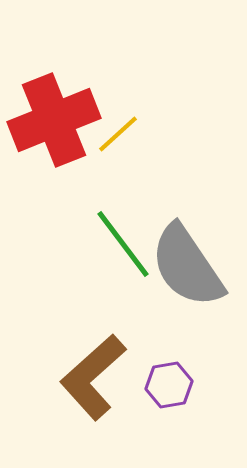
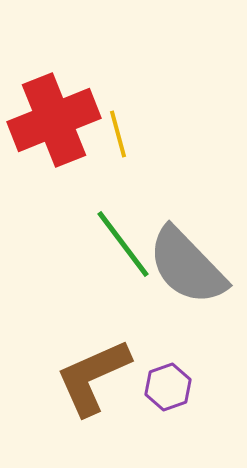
yellow line: rotated 63 degrees counterclockwise
gray semicircle: rotated 10 degrees counterclockwise
brown L-shape: rotated 18 degrees clockwise
purple hexagon: moved 1 px left, 2 px down; rotated 9 degrees counterclockwise
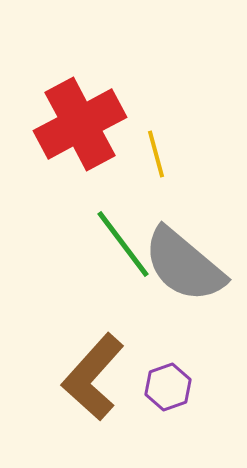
red cross: moved 26 px right, 4 px down; rotated 6 degrees counterclockwise
yellow line: moved 38 px right, 20 px down
gray semicircle: moved 3 px left, 1 px up; rotated 6 degrees counterclockwise
brown L-shape: rotated 24 degrees counterclockwise
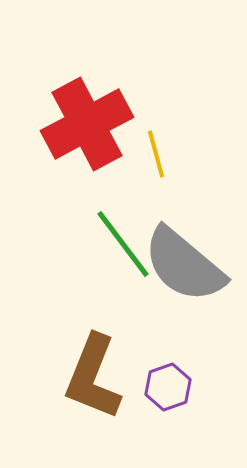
red cross: moved 7 px right
brown L-shape: rotated 20 degrees counterclockwise
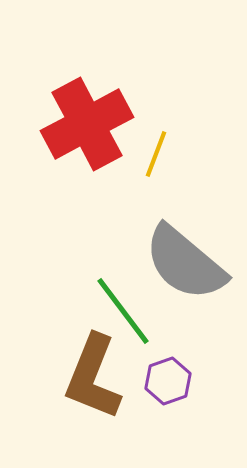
yellow line: rotated 36 degrees clockwise
green line: moved 67 px down
gray semicircle: moved 1 px right, 2 px up
purple hexagon: moved 6 px up
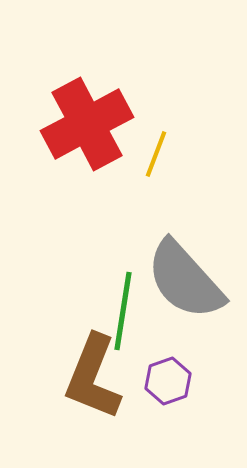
gray semicircle: moved 17 px down; rotated 8 degrees clockwise
green line: rotated 46 degrees clockwise
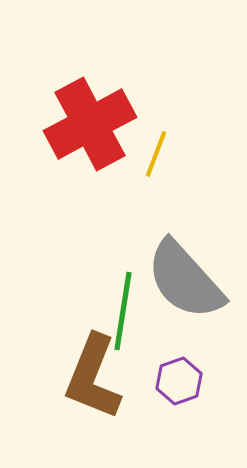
red cross: moved 3 px right
purple hexagon: moved 11 px right
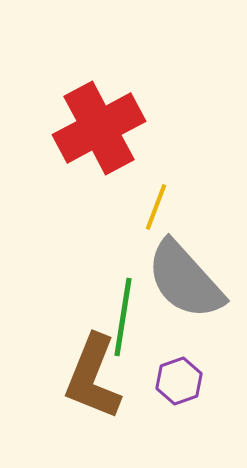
red cross: moved 9 px right, 4 px down
yellow line: moved 53 px down
green line: moved 6 px down
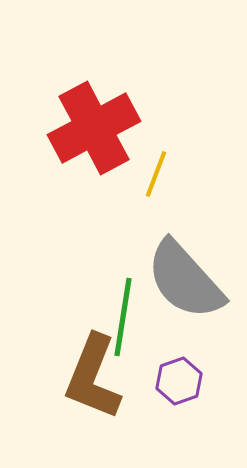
red cross: moved 5 px left
yellow line: moved 33 px up
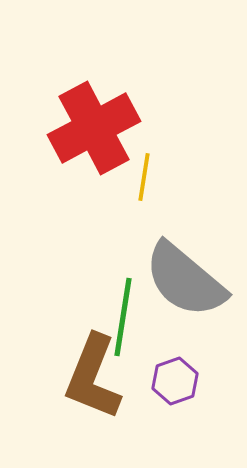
yellow line: moved 12 px left, 3 px down; rotated 12 degrees counterclockwise
gray semicircle: rotated 8 degrees counterclockwise
purple hexagon: moved 4 px left
